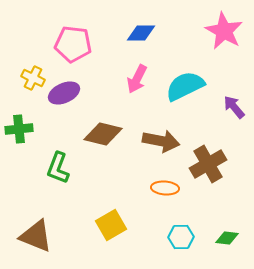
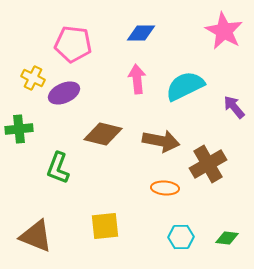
pink arrow: rotated 148 degrees clockwise
yellow square: moved 6 px left, 1 px down; rotated 24 degrees clockwise
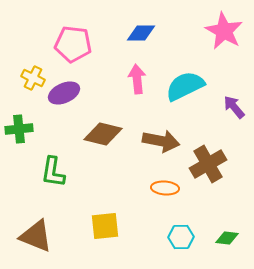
green L-shape: moved 5 px left, 4 px down; rotated 12 degrees counterclockwise
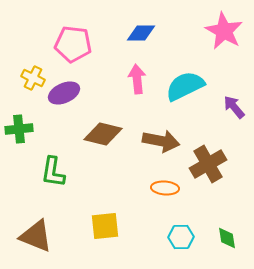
green diamond: rotated 75 degrees clockwise
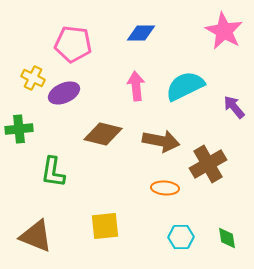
pink arrow: moved 1 px left, 7 px down
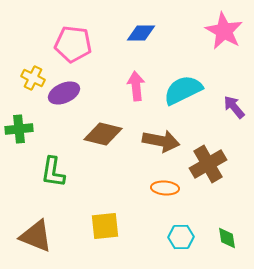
cyan semicircle: moved 2 px left, 4 px down
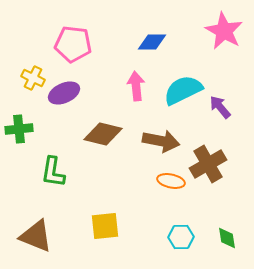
blue diamond: moved 11 px right, 9 px down
purple arrow: moved 14 px left
orange ellipse: moved 6 px right, 7 px up; rotated 8 degrees clockwise
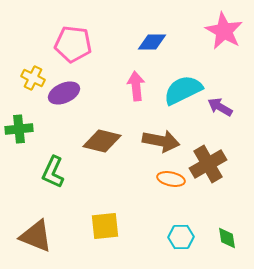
purple arrow: rotated 20 degrees counterclockwise
brown diamond: moved 1 px left, 7 px down
green L-shape: rotated 16 degrees clockwise
orange ellipse: moved 2 px up
